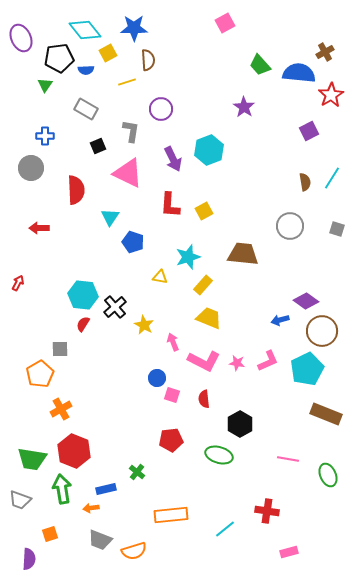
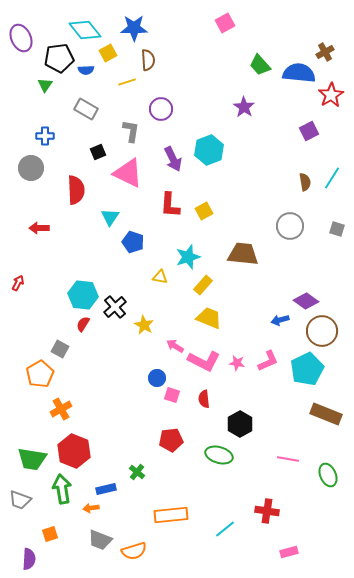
black square at (98, 146): moved 6 px down
pink arrow at (173, 342): moved 2 px right, 4 px down; rotated 36 degrees counterclockwise
gray square at (60, 349): rotated 30 degrees clockwise
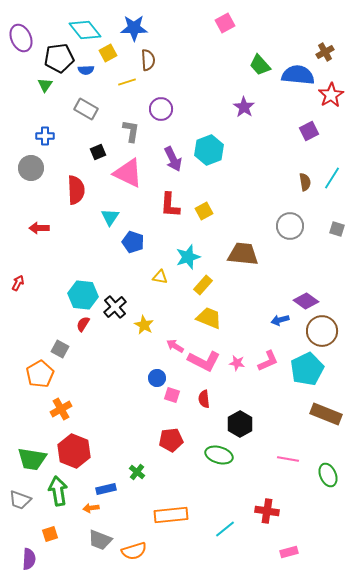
blue semicircle at (299, 73): moved 1 px left, 2 px down
green arrow at (62, 489): moved 4 px left, 2 px down
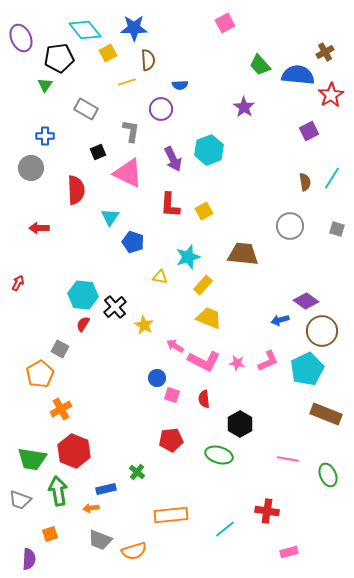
blue semicircle at (86, 70): moved 94 px right, 15 px down
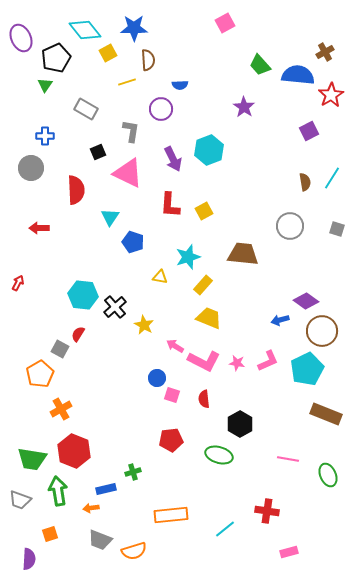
black pentagon at (59, 58): moved 3 px left; rotated 16 degrees counterclockwise
red semicircle at (83, 324): moved 5 px left, 10 px down
green cross at (137, 472): moved 4 px left; rotated 35 degrees clockwise
